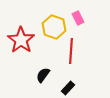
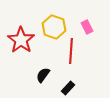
pink rectangle: moved 9 px right, 9 px down
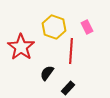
red star: moved 7 px down
black semicircle: moved 4 px right, 2 px up
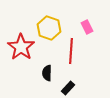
yellow hexagon: moved 5 px left, 1 px down
black semicircle: rotated 35 degrees counterclockwise
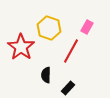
pink rectangle: rotated 56 degrees clockwise
red line: rotated 25 degrees clockwise
black semicircle: moved 1 px left, 2 px down
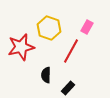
red star: rotated 24 degrees clockwise
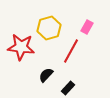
yellow hexagon: rotated 25 degrees clockwise
red star: rotated 20 degrees clockwise
black semicircle: rotated 42 degrees clockwise
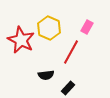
yellow hexagon: rotated 20 degrees counterclockwise
red star: moved 7 px up; rotated 20 degrees clockwise
red line: moved 1 px down
black semicircle: rotated 140 degrees counterclockwise
